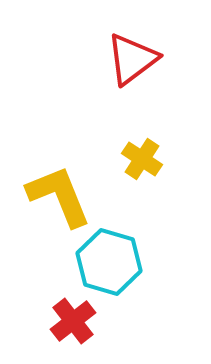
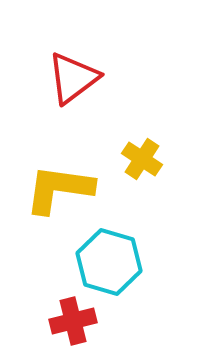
red triangle: moved 59 px left, 19 px down
yellow L-shape: moved 7 px up; rotated 60 degrees counterclockwise
red cross: rotated 24 degrees clockwise
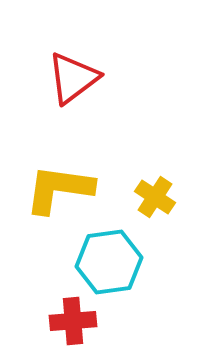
yellow cross: moved 13 px right, 38 px down
cyan hexagon: rotated 24 degrees counterclockwise
red cross: rotated 9 degrees clockwise
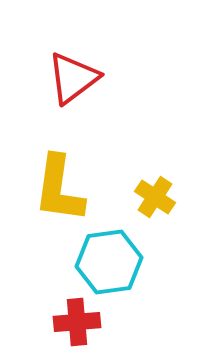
yellow L-shape: rotated 90 degrees counterclockwise
red cross: moved 4 px right, 1 px down
